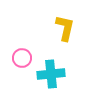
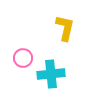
pink circle: moved 1 px right
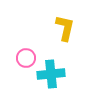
pink circle: moved 3 px right
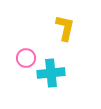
cyan cross: moved 1 px up
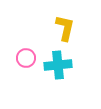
cyan cross: moved 7 px right, 8 px up
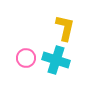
cyan cross: moved 2 px left, 5 px up; rotated 24 degrees clockwise
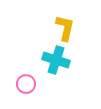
pink circle: moved 26 px down
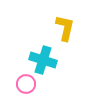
cyan cross: moved 13 px left
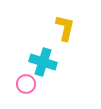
cyan cross: moved 2 px down
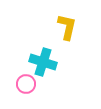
yellow L-shape: moved 2 px right, 1 px up
